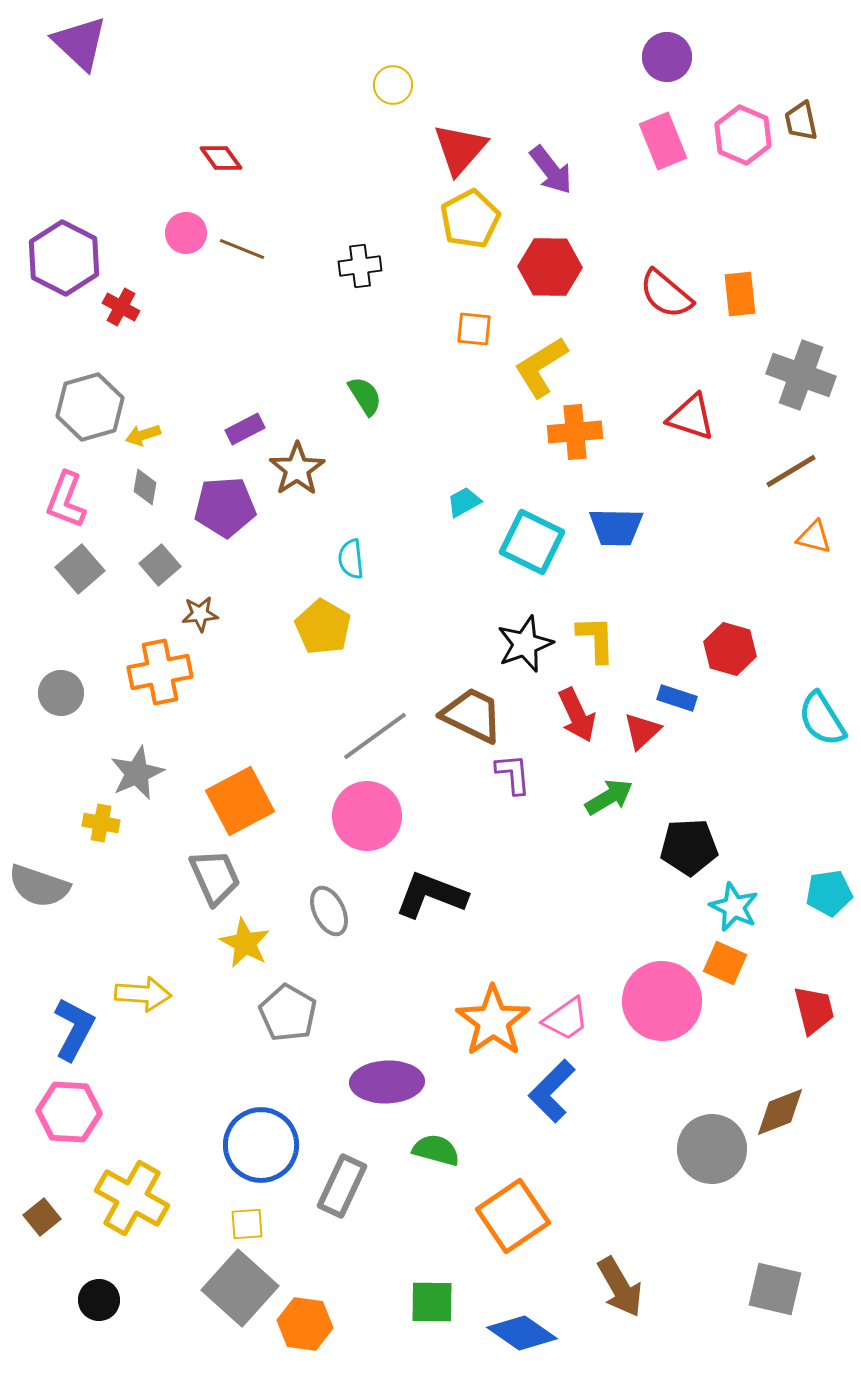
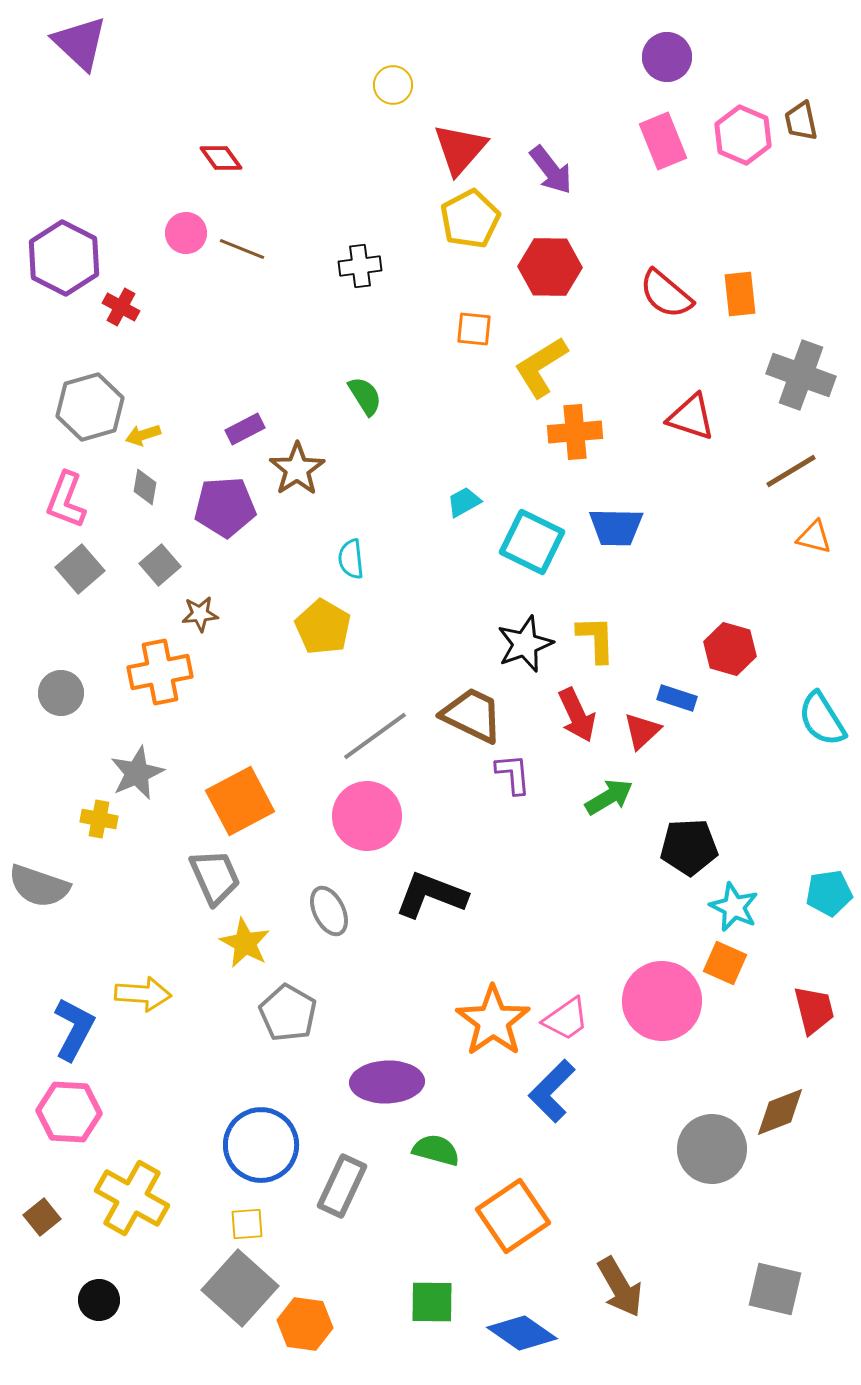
yellow cross at (101, 823): moved 2 px left, 4 px up
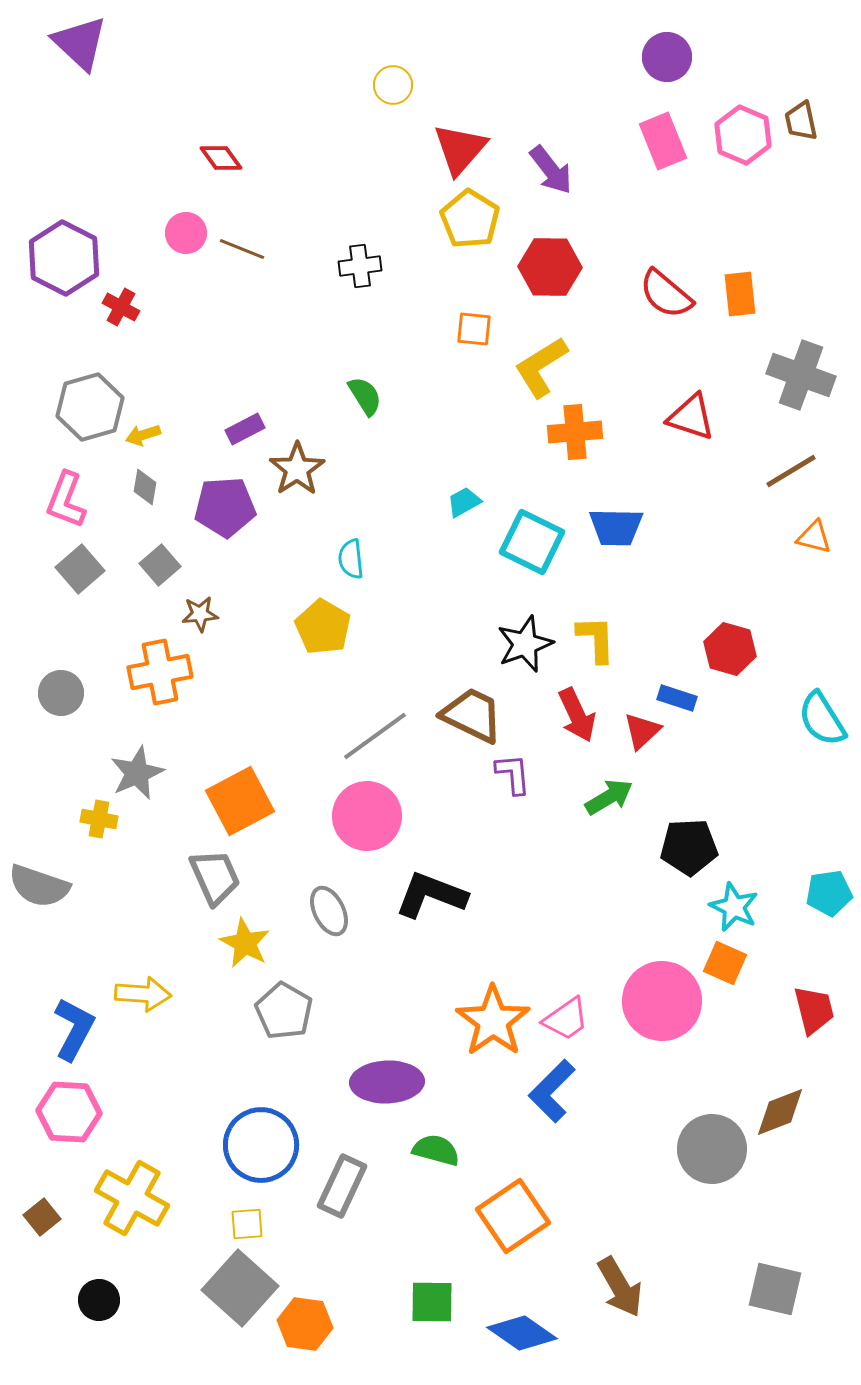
yellow pentagon at (470, 219): rotated 12 degrees counterclockwise
gray pentagon at (288, 1013): moved 4 px left, 2 px up
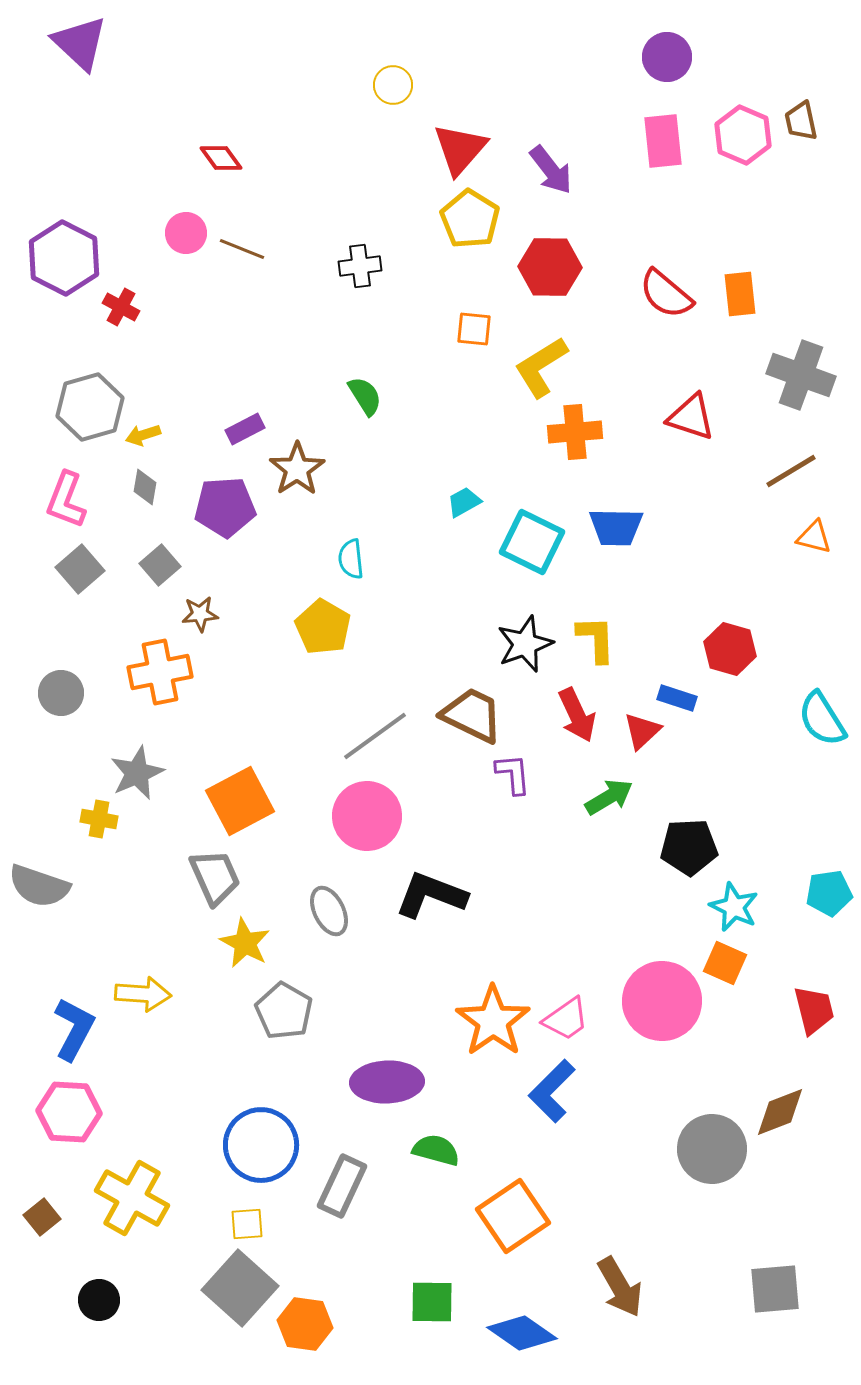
pink rectangle at (663, 141): rotated 16 degrees clockwise
gray square at (775, 1289): rotated 18 degrees counterclockwise
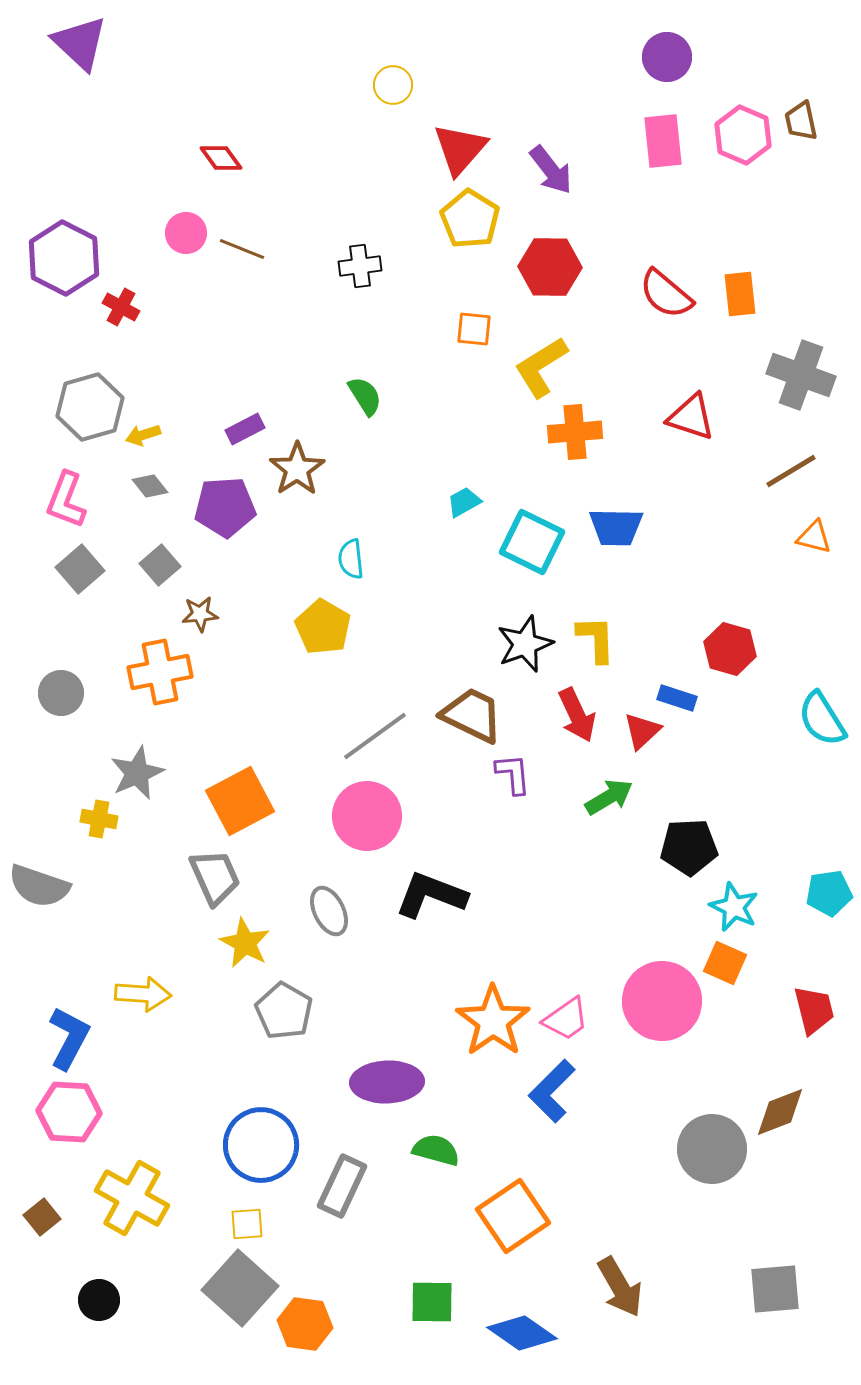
gray diamond at (145, 487): moved 5 px right, 1 px up; rotated 48 degrees counterclockwise
blue L-shape at (74, 1029): moved 5 px left, 9 px down
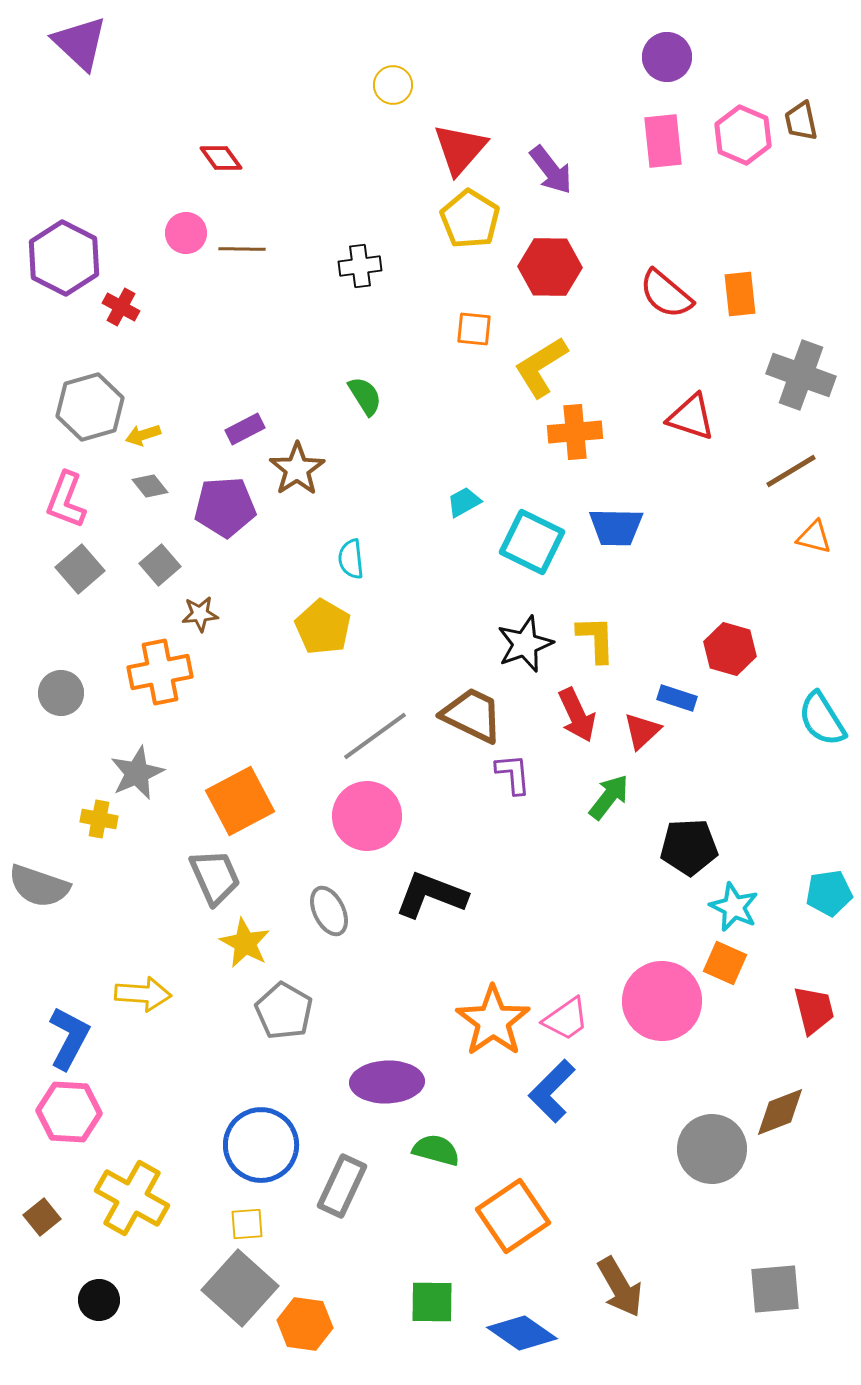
brown line at (242, 249): rotated 21 degrees counterclockwise
green arrow at (609, 797): rotated 21 degrees counterclockwise
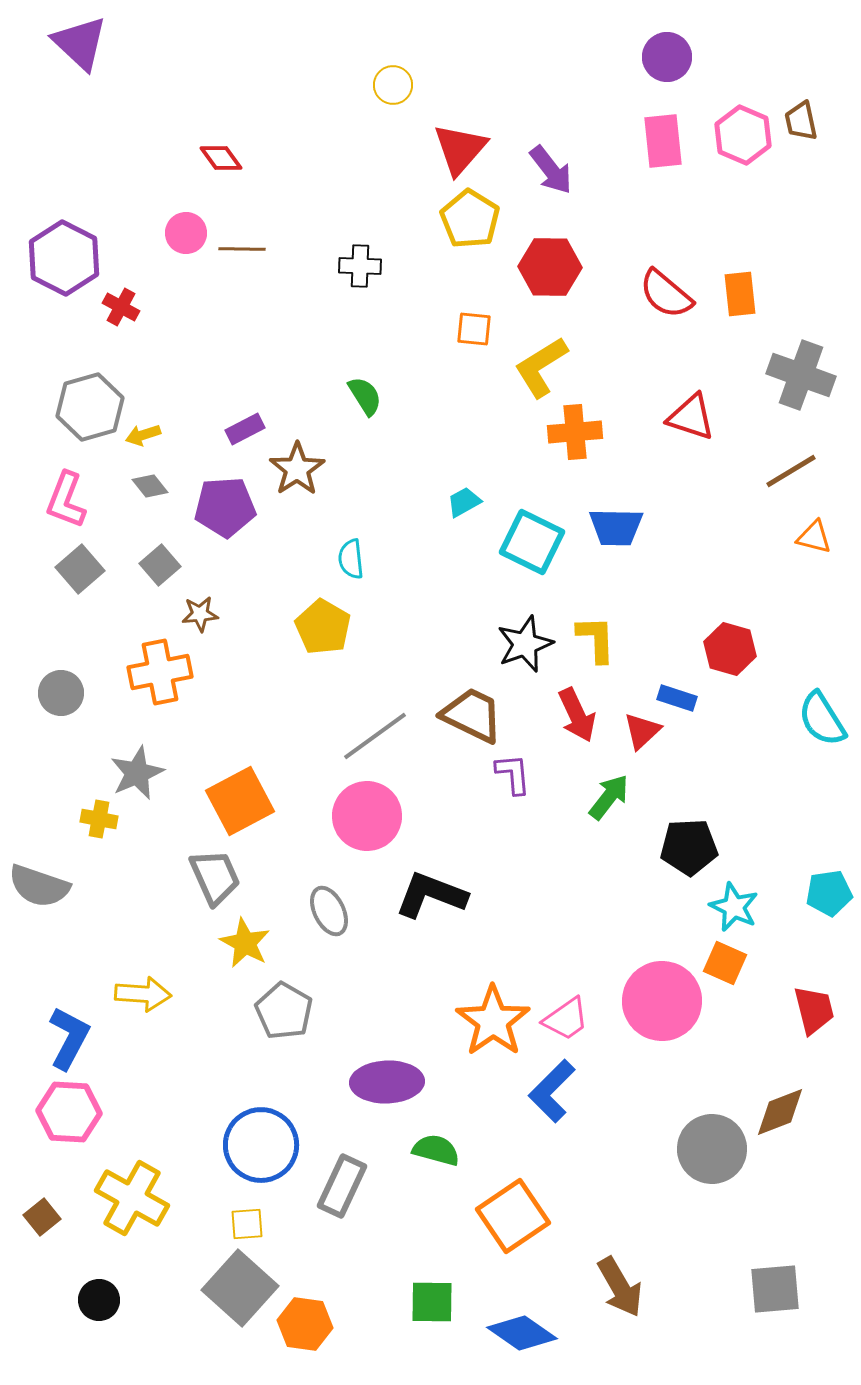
black cross at (360, 266): rotated 9 degrees clockwise
